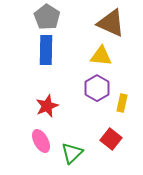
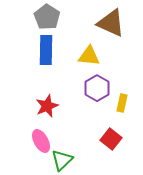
yellow triangle: moved 12 px left
green triangle: moved 10 px left, 7 px down
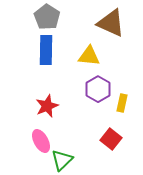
purple hexagon: moved 1 px right, 1 px down
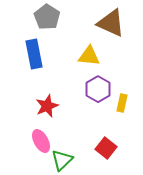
blue rectangle: moved 12 px left, 4 px down; rotated 12 degrees counterclockwise
red square: moved 5 px left, 9 px down
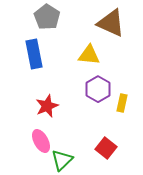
yellow triangle: moved 1 px up
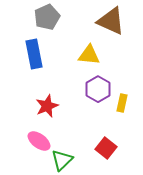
gray pentagon: rotated 15 degrees clockwise
brown triangle: moved 2 px up
pink ellipse: moved 2 px left; rotated 25 degrees counterclockwise
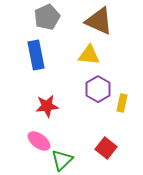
brown triangle: moved 12 px left
blue rectangle: moved 2 px right, 1 px down
red star: rotated 15 degrees clockwise
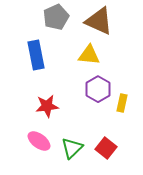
gray pentagon: moved 9 px right
green triangle: moved 10 px right, 12 px up
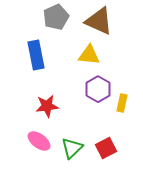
red square: rotated 25 degrees clockwise
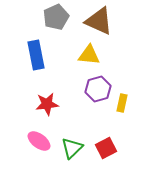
purple hexagon: rotated 15 degrees clockwise
red star: moved 2 px up
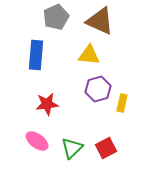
brown triangle: moved 1 px right
blue rectangle: rotated 16 degrees clockwise
pink ellipse: moved 2 px left
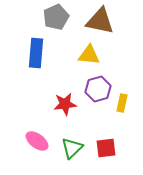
brown triangle: rotated 12 degrees counterclockwise
blue rectangle: moved 2 px up
red star: moved 18 px right
red square: rotated 20 degrees clockwise
